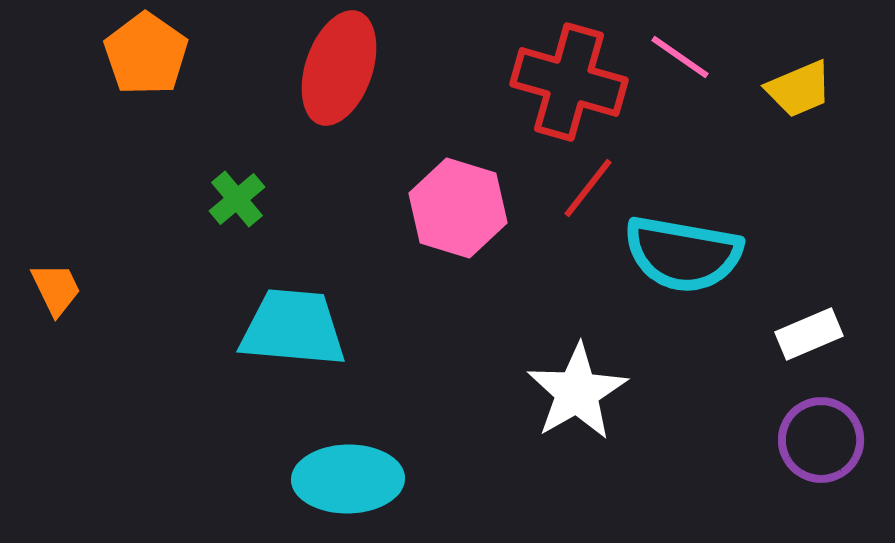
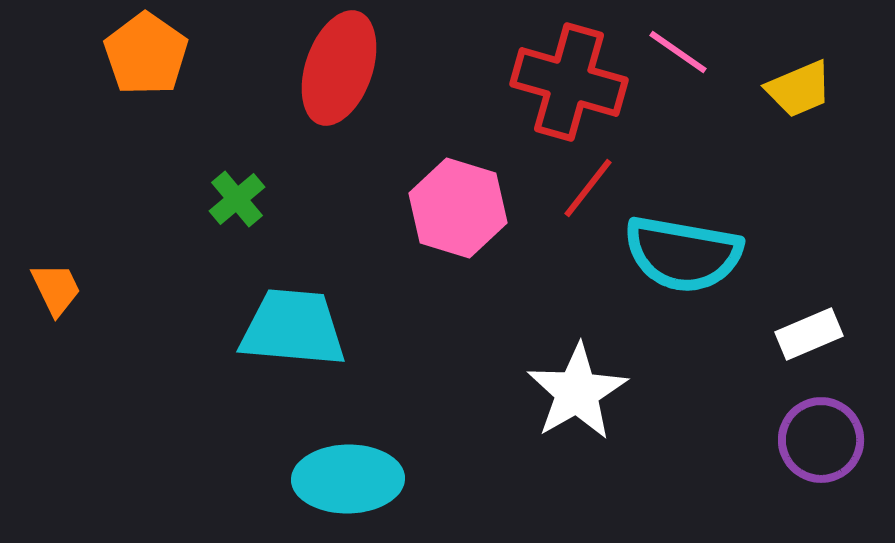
pink line: moved 2 px left, 5 px up
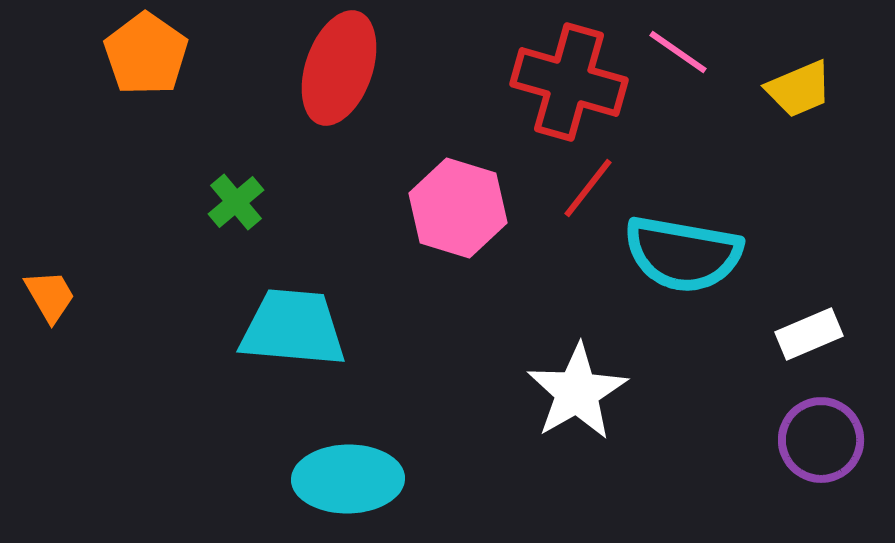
green cross: moved 1 px left, 3 px down
orange trapezoid: moved 6 px left, 7 px down; rotated 4 degrees counterclockwise
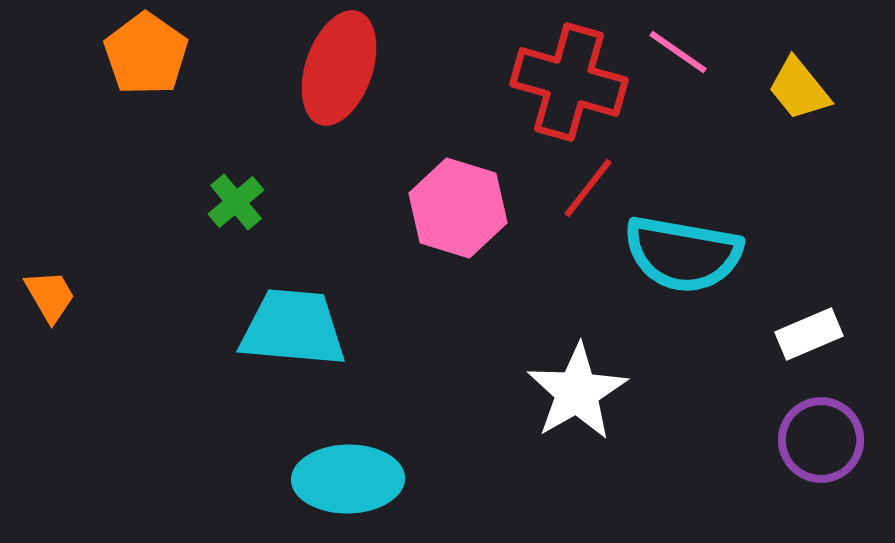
yellow trapezoid: rotated 74 degrees clockwise
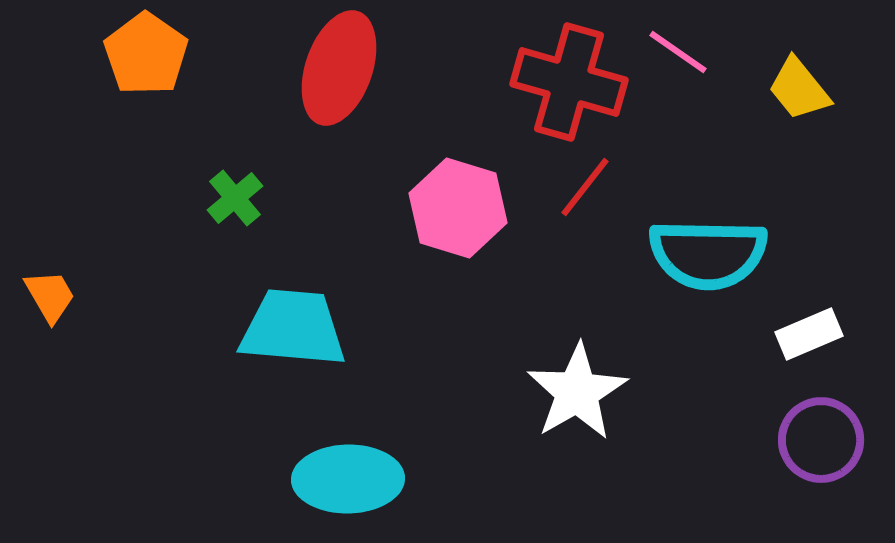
red line: moved 3 px left, 1 px up
green cross: moved 1 px left, 4 px up
cyan semicircle: moved 25 px right; rotated 9 degrees counterclockwise
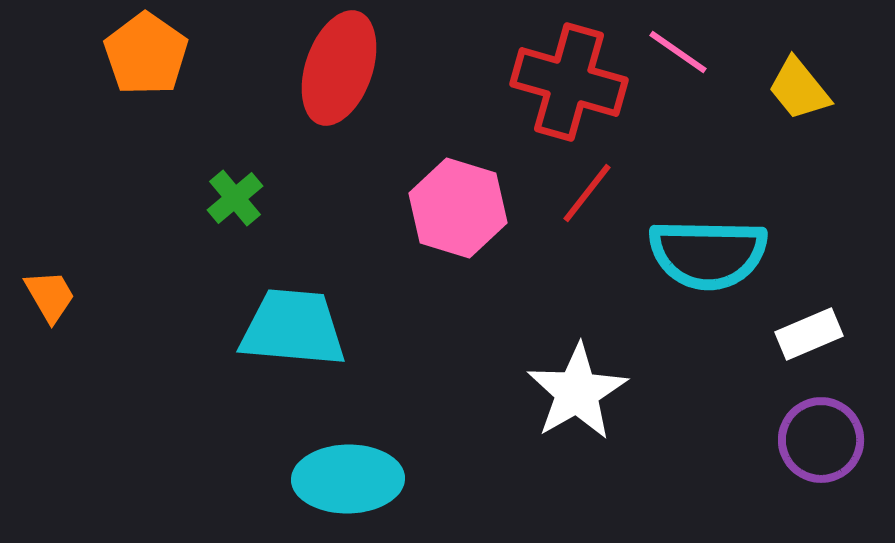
red line: moved 2 px right, 6 px down
